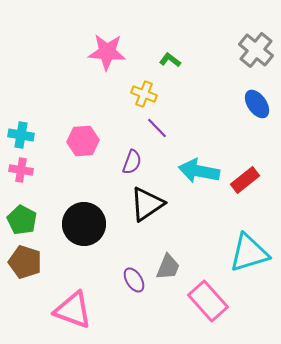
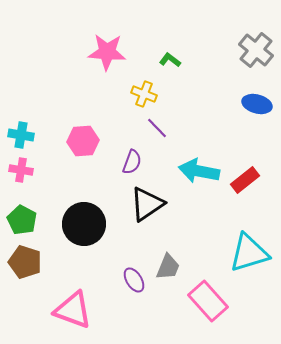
blue ellipse: rotated 40 degrees counterclockwise
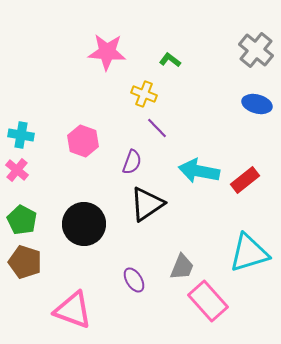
pink hexagon: rotated 24 degrees clockwise
pink cross: moved 4 px left; rotated 30 degrees clockwise
gray trapezoid: moved 14 px right
